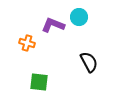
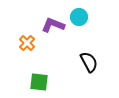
orange cross: rotated 28 degrees clockwise
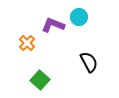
green square: moved 1 px right, 2 px up; rotated 36 degrees clockwise
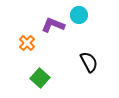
cyan circle: moved 2 px up
green square: moved 2 px up
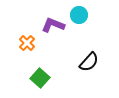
black semicircle: rotated 70 degrees clockwise
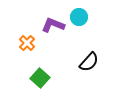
cyan circle: moved 2 px down
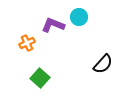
orange cross: rotated 21 degrees clockwise
black semicircle: moved 14 px right, 2 px down
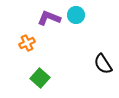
cyan circle: moved 3 px left, 2 px up
purple L-shape: moved 4 px left, 7 px up
black semicircle: rotated 105 degrees clockwise
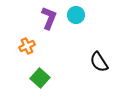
purple L-shape: rotated 90 degrees clockwise
orange cross: moved 3 px down
black semicircle: moved 4 px left, 2 px up
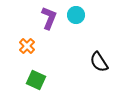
orange cross: rotated 21 degrees counterclockwise
green square: moved 4 px left, 2 px down; rotated 18 degrees counterclockwise
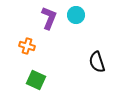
orange cross: rotated 28 degrees counterclockwise
black semicircle: moved 2 px left; rotated 15 degrees clockwise
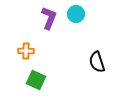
cyan circle: moved 1 px up
orange cross: moved 1 px left, 5 px down; rotated 14 degrees counterclockwise
